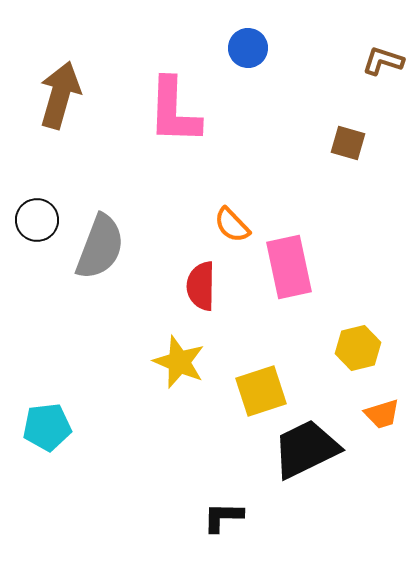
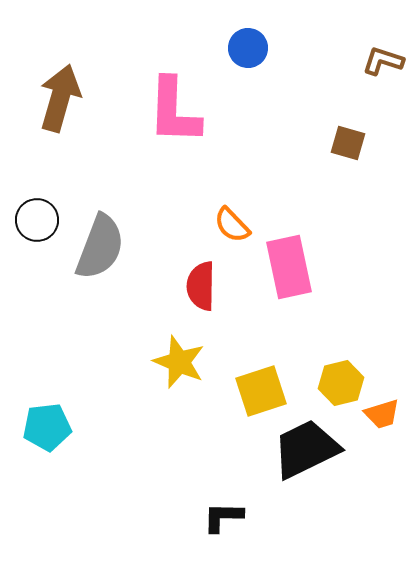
brown arrow: moved 3 px down
yellow hexagon: moved 17 px left, 35 px down
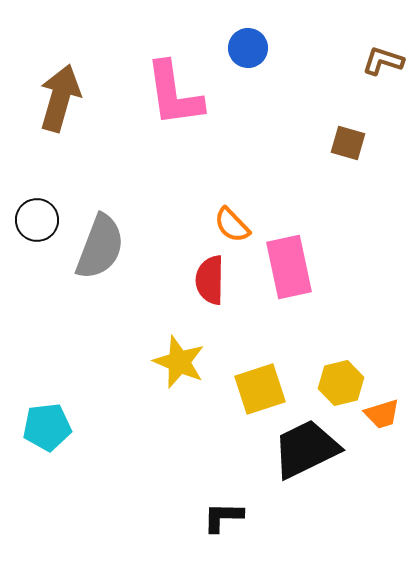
pink L-shape: moved 17 px up; rotated 10 degrees counterclockwise
red semicircle: moved 9 px right, 6 px up
yellow square: moved 1 px left, 2 px up
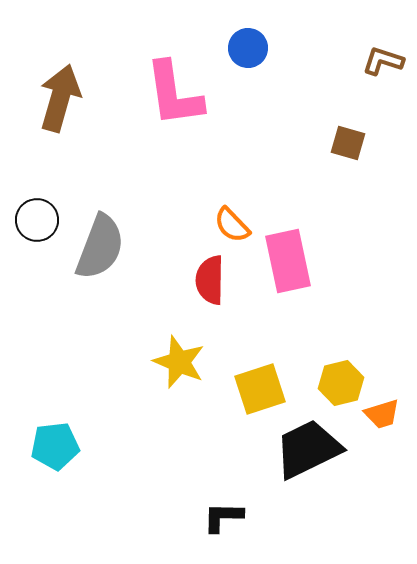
pink rectangle: moved 1 px left, 6 px up
cyan pentagon: moved 8 px right, 19 px down
black trapezoid: moved 2 px right
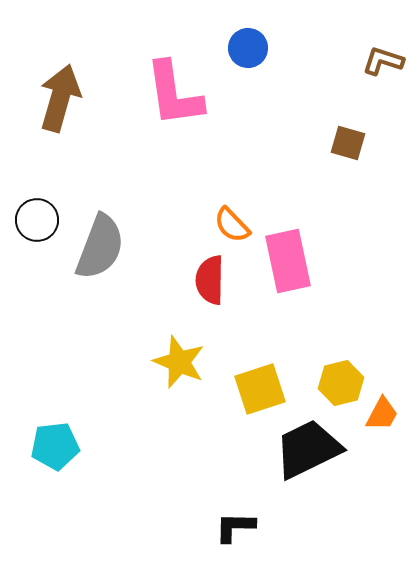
orange trapezoid: rotated 45 degrees counterclockwise
black L-shape: moved 12 px right, 10 px down
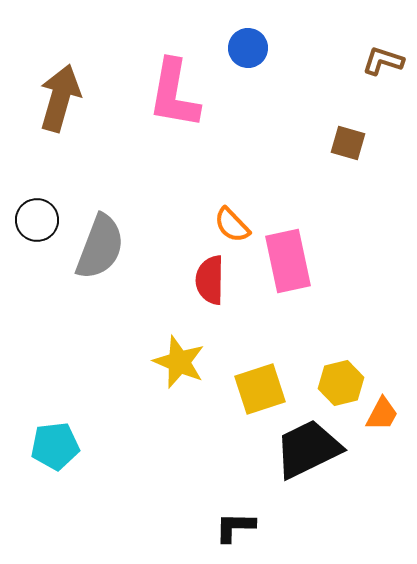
pink L-shape: rotated 18 degrees clockwise
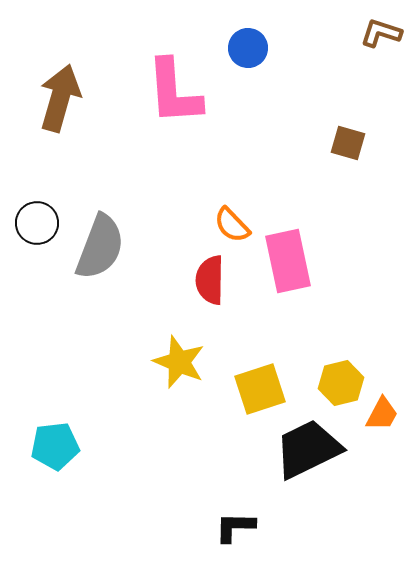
brown L-shape: moved 2 px left, 28 px up
pink L-shape: moved 2 px up; rotated 14 degrees counterclockwise
black circle: moved 3 px down
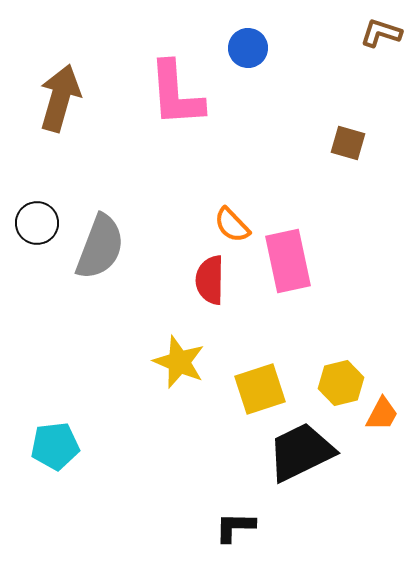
pink L-shape: moved 2 px right, 2 px down
black trapezoid: moved 7 px left, 3 px down
